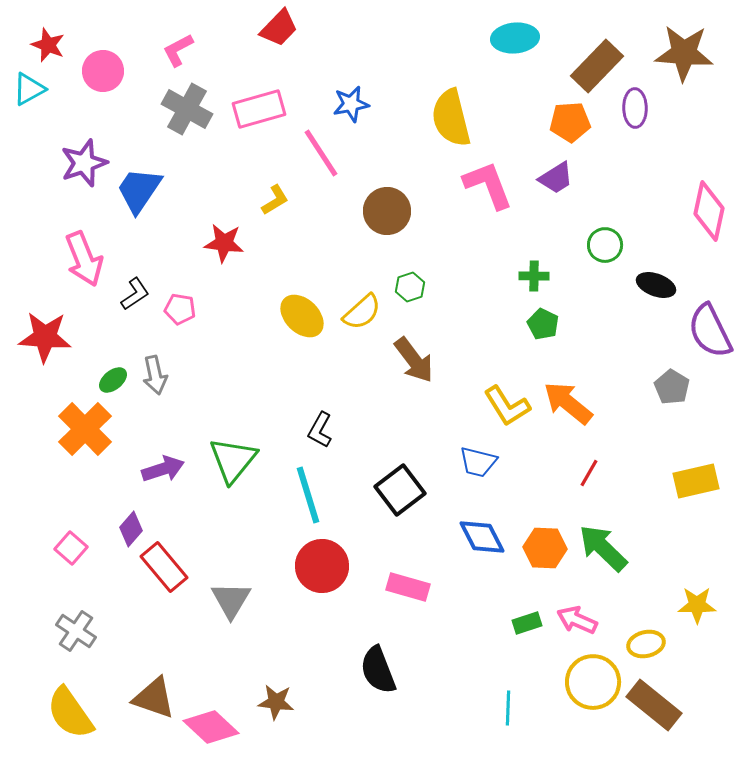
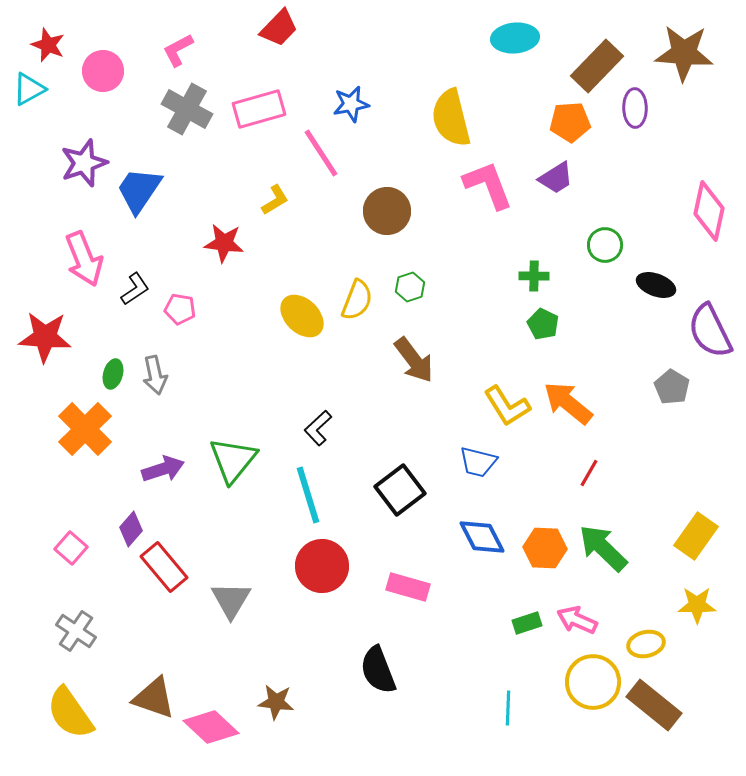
black L-shape at (135, 294): moved 5 px up
yellow semicircle at (362, 312): moved 5 px left, 12 px up; rotated 27 degrees counterclockwise
green ellipse at (113, 380): moved 6 px up; rotated 36 degrees counterclockwise
black L-shape at (320, 430): moved 2 px left, 2 px up; rotated 18 degrees clockwise
yellow rectangle at (696, 481): moved 55 px down; rotated 42 degrees counterclockwise
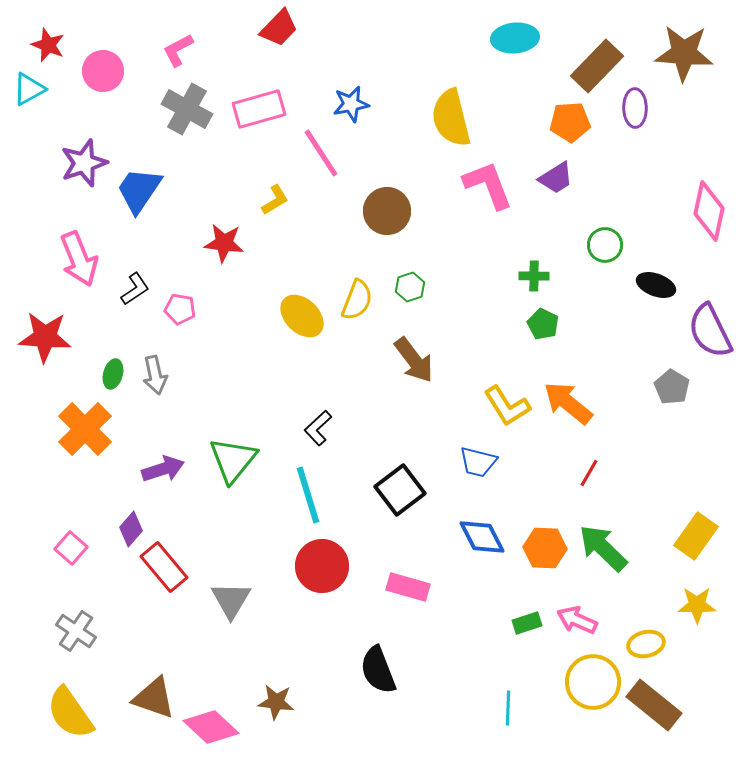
pink arrow at (84, 259): moved 5 px left
